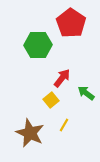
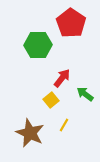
green arrow: moved 1 px left, 1 px down
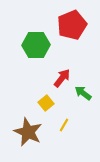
red pentagon: moved 1 px right, 2 px down; rotated 16 degrees clockwise
green hexagon: moved 2 px left
green arrow: moved 2 px left, 1 px up
yellow square: moved 5 px left, 3 px down
brown star: moved 2 px left, 1 px up
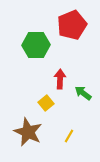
red arrow: moved 2 px left, 1 px down; rotated 36 degrees counterclockwise
yellow line: moved 5 px right, 11 px down
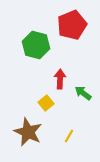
green hexagon: rotated 16 degrees clockwise
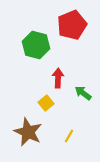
red arrow: moved 2 px left, 1 px up
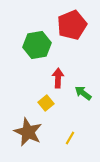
green hexagon: moved 1 px right; rotated 24 degrees counterclockwise
yellow line: moved 1 px right, 2 px down
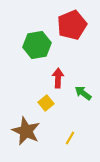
brown star: moved 2 px left, 1 px up
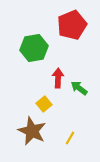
green hexagon: moved 3 px left, 3 px down
green arrow: moved 4 px left, 5 px up
yellow square: moved 2 px left, 1 px down
brown star: moved 6 px right
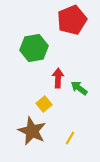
red pentagon: moved 5 px up
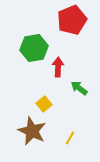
red arrow: moved 11 px up
